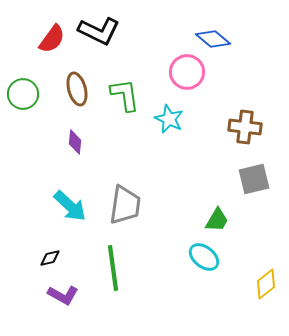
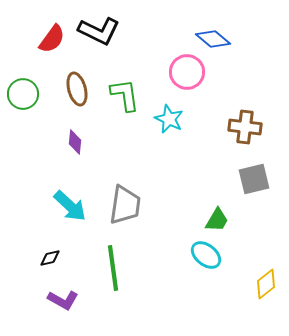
cyan ellipse: moved 2 px right, 2 px up
purple L-shape: moved 5 px down
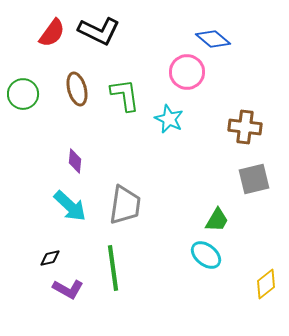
red semicircle: moved 6 px up
purple diamond: moved 19 px down
purple L-shape: moved 5 px right, 11 px up
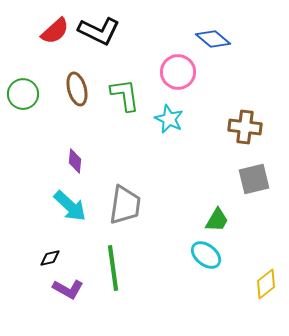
red semicircle: moved 3 px right, 2 px up; rotated 12 degrees clockwise
pink circle: moved 9 px left
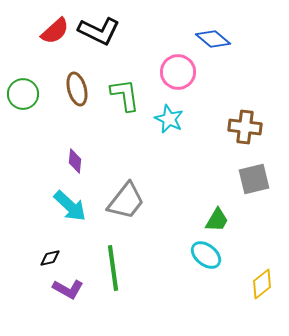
gray trapezoid: moved 1 px right, 4 px up; rotated 30 degrees clockwise
yellow diamond: moved 4 px left
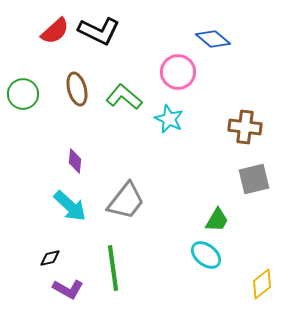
green L-shape: moved 1 px left, 2 px down; rotated 42 degrees counterclockwise
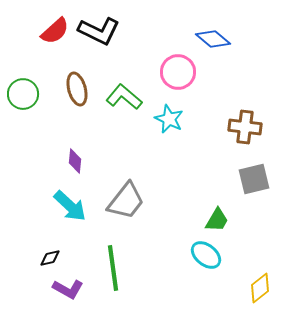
yellow diamond: moved 2 px left, 4 px down
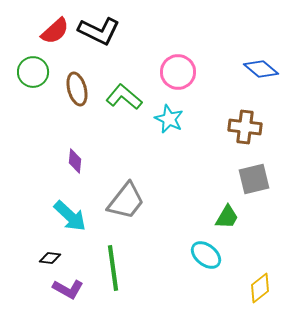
blue diamond: moved 48 px right, 30 px down
green circle: moved 10 px right, 22 px up
cyan arrow: moved 10 px down
green trapezoid: moved 10 px right, 3 px up
black diamond: rotated 20 degrees clockwise
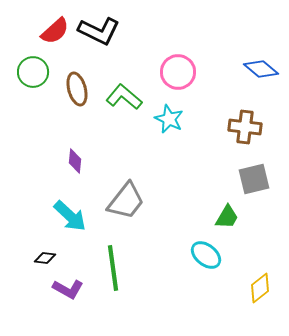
black diamond: moved 5 px left
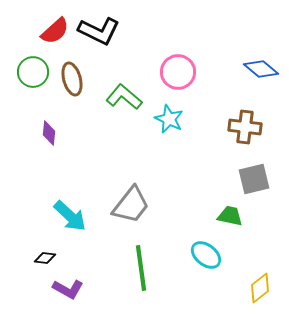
brown ellipse: moved 5 px left, 10 px up
purple diamond: moved 26 px left, 28 px up
gray trapezoid: moved 5 px right, 4 px down
green trapezoid: moved 3 px right, 1 px up; rotated 108 degrees counterclockwise
green line: moved 28 px right
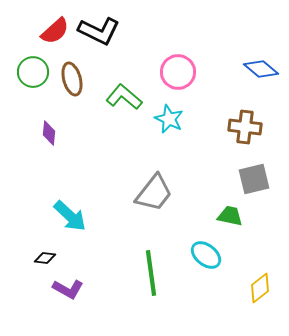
gray trapezoid: moved 23 px right, 12 px up
green line: moved 10 px right, 5 px down
